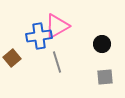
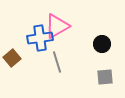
blue cross: moved 1 px right, 2 px down
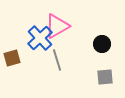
blue cross: rotated 35 degrees counterclockwise
brown square: rotated 24 degrees clockwise
gray line: moved 2 px up
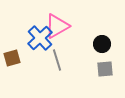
gray square: moved 8 px up
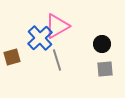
brown square: moved 1 px up
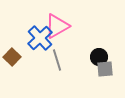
black circle: moved 3 px left, 13 px down
brown square: rotated 30 degrees counterclockwise
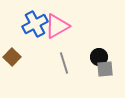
blue cross: moved 5 px left, 14 px up; rotated 15 degrees clockwise
gray line: moved 7 px right, 3 px down
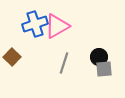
blue cross: rotated 10 degrees clockwise
gray line: rotated 35 degrees clockwise
gray square: moved 1 px left
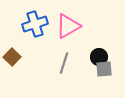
pink triangle: moved 11 px right
